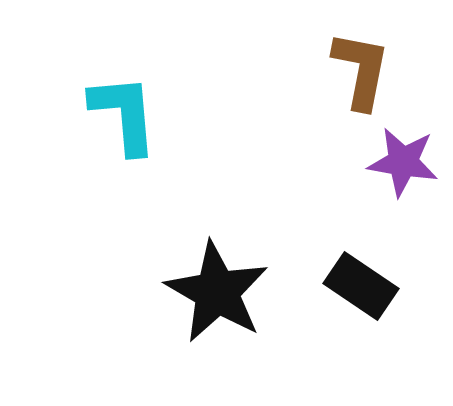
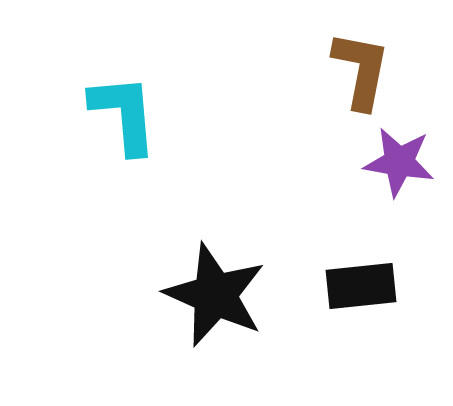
purple star: moved 4 px left
black rectangle: rotated 40 degrees counterclockwise
black star: moved 2 px left, 3 px down; rotated 6 degrees counterclockwise
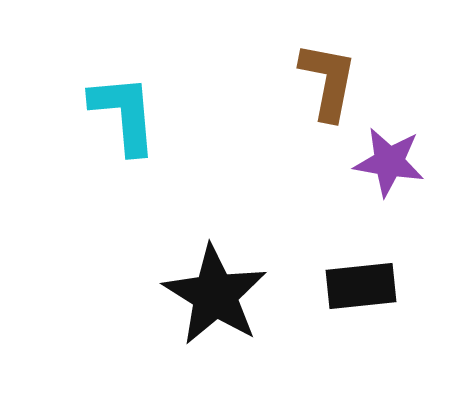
brown L-shape: moved 33 px left, 11 px down
purple star: moved 10 px left
black star: rotated 8 degrees clockwise
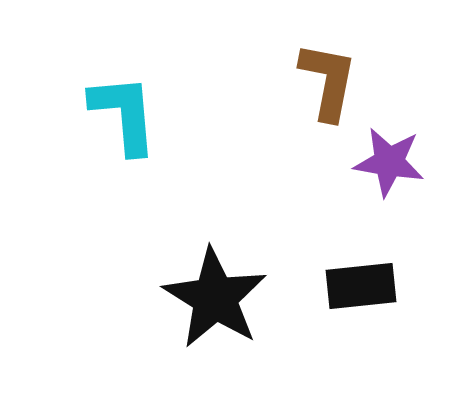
black star: moved 3 px down
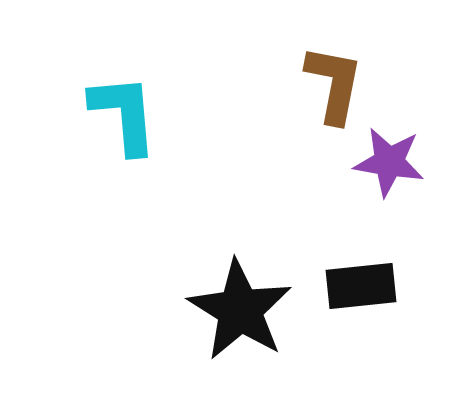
brown L-shape: moved 6 px right, 3 px down
black star: moved 25 px right, 12 px down
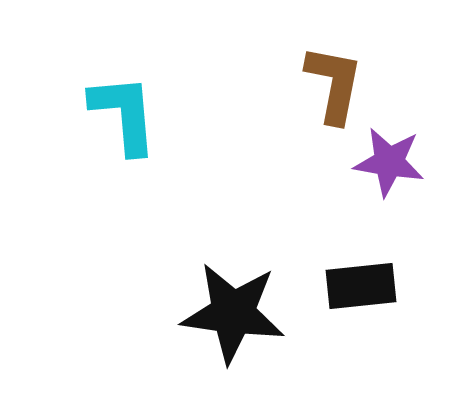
black star: moved 7 px left, 3 px down; rotated 24 degrees counterclockwise
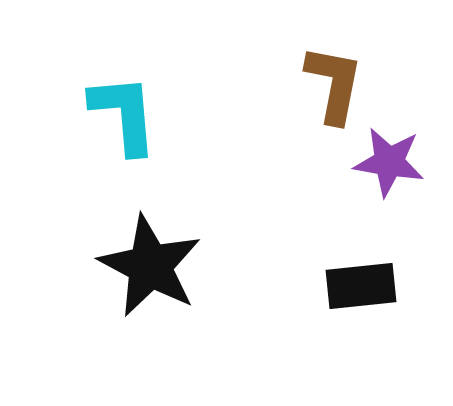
black star: moved 83 px left, 47 px up; rotated 20 degrees clockwise
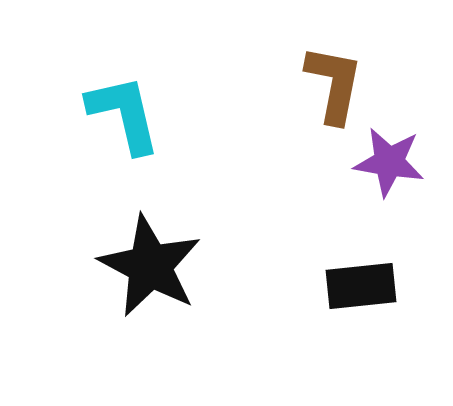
cyan L-shape: rotated 8 degrees counterclockwise
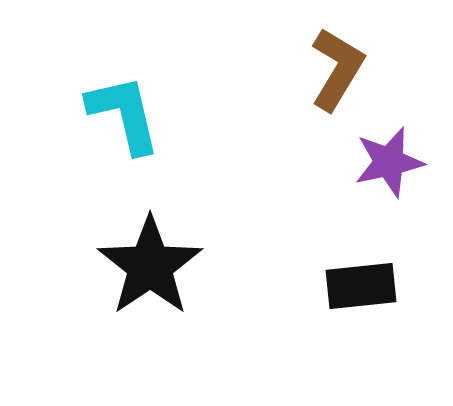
brown L-shape: moved 3 px right, 15 px up; rotated 20 degrees clockwise
purple star: rotated 22 degrees counterclockwise
black star: rotated 10 degrees clockwise
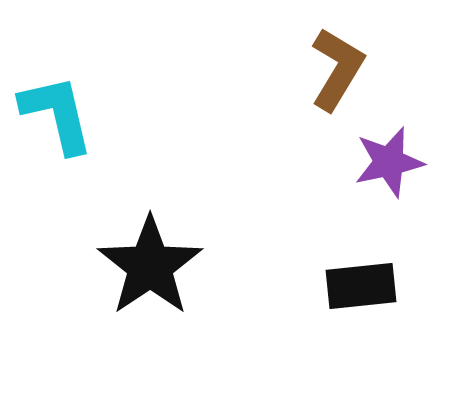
cyan L-shape: moved 67 px left
